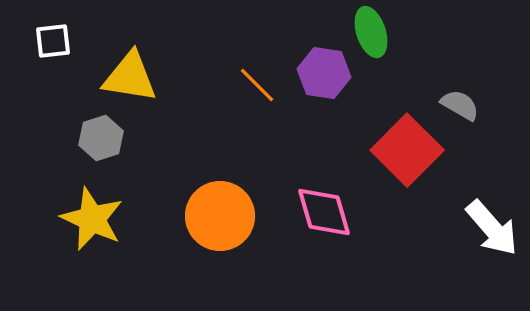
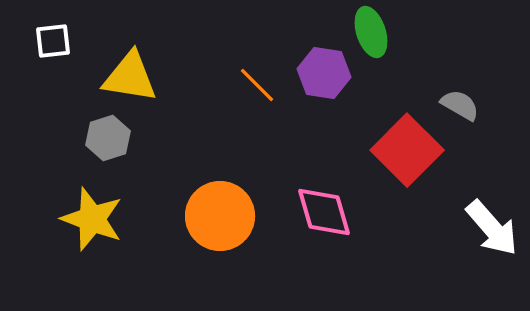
gray hexagon: moved 7 px right
yellow star: rotated 4 degrees counterclockwise
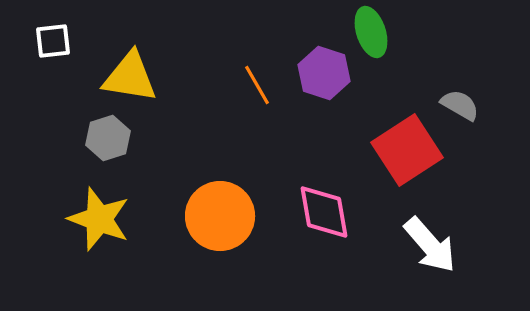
purple hexagon: rotated 9 degrees clockwise
orange line: rotated 15 degrees clockwise
red square: rotated 12 degrees clockwise
pink diamond: rotated 6 degrees clockwise
yellow star: moved 7 px right
white arrow: moved 62 px left, 17 px down
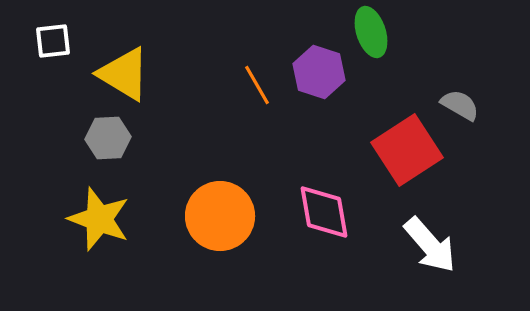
purple hexagon: moved 5 px left, 1 px up
yellow triangle: moved 6 px left, 3 px up; rotated 22 degrees clockwise
gray hexagon: rotated 15 degrees clockwise
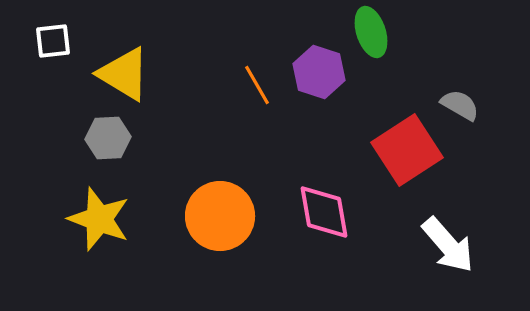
white arrow: moved 18 px right
